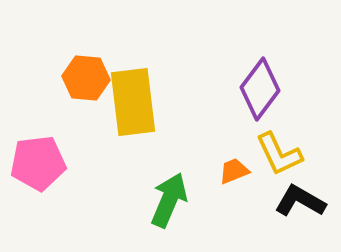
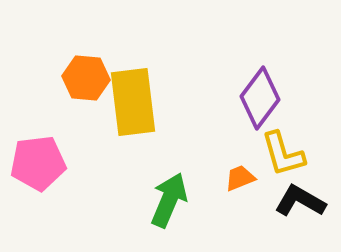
purple diamond: moved 9 px down
yellow L-shape: moved 4 px right; rotated 9 degrees clockwise
orange trapezoid: moved 6 px right, 7 px down
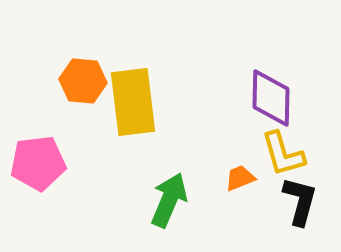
orange hexagon: moved 3 px left, 3 px down
purple diamond: moved 11 px right; rotated 36 degrees counterclockwise
black L-shape: rotated 75 degrees clockwise
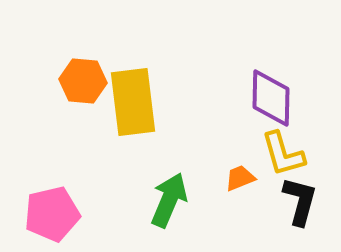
pink pentagon: moved 14 px right, 51 px down; rotated 6 degrees counterclockwise
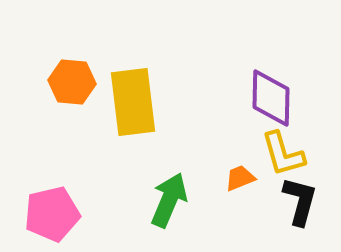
orange hexagon: moved 11 px left, 1 px down
